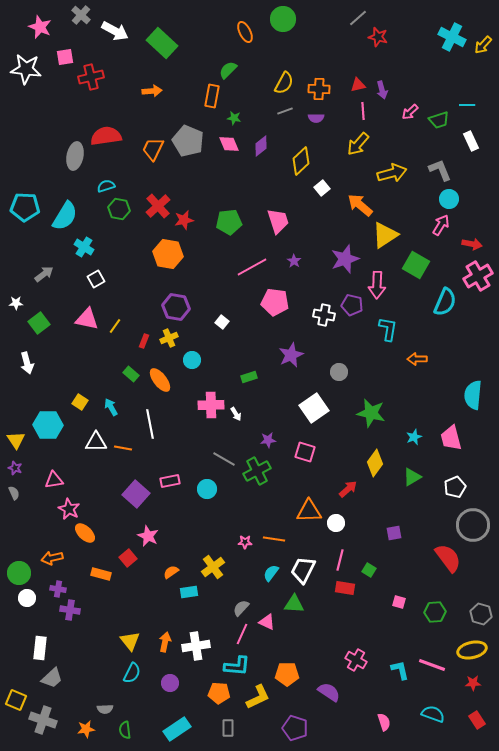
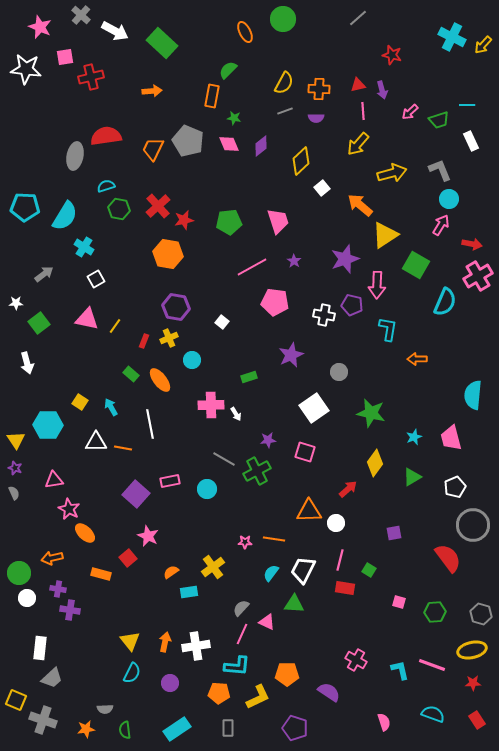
red star at (378, 37): moved 14 px right, 18 px down
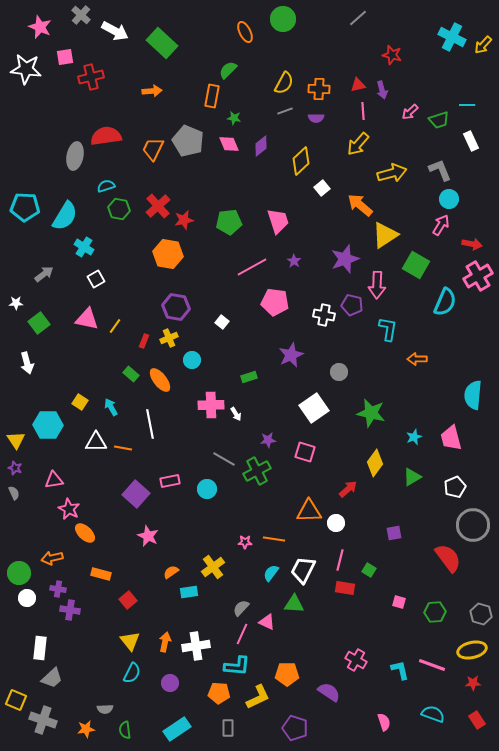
red square at (128, 558): moved 42 px down
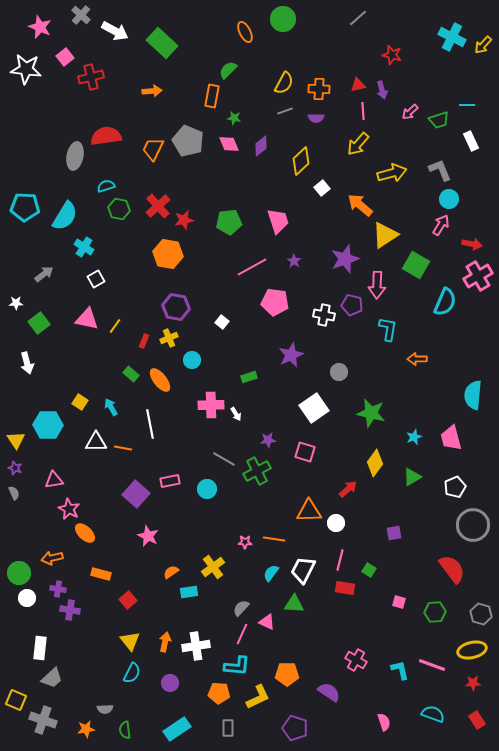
pink square at (65, 57): rotated 30 degrees counterclockwise
red semicircle at (448, 558): moved 4 px right, 11 px down
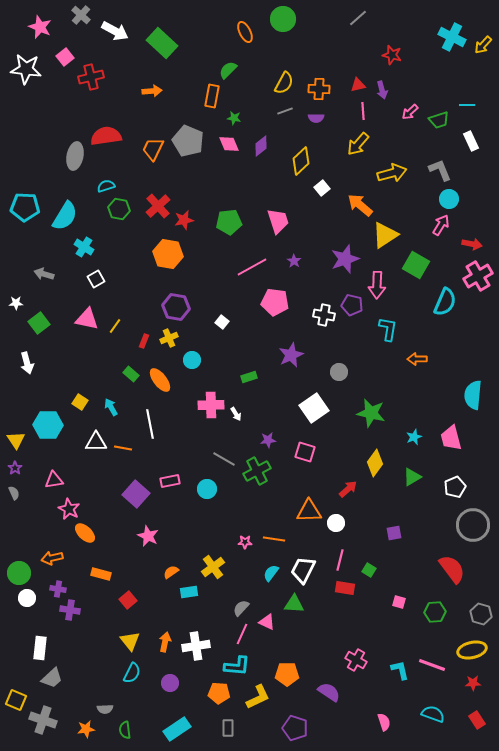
gray arrow at (44, 274): rotated 126 degrees counterclockwise
purple star at (15, 468): rotated 16 degrees clockwise
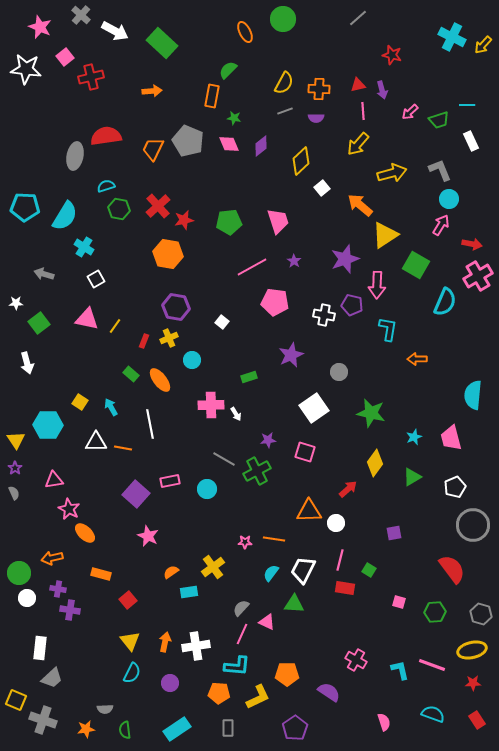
purple pentagon at (295, 728): rotated 20 degrees clockwise
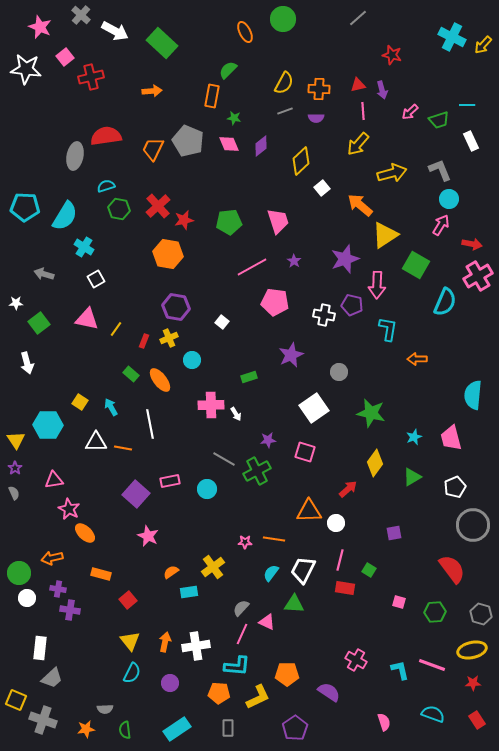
yellow line at (115, 326): moved 1 px right, 3 px down
